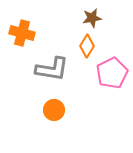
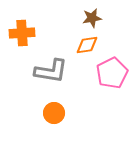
orange cross: rotated 20 degrees counterclockwise
orange diamond: moved 1 px up; rotated 50 degrees clockwise
gray L-shape: moved 1 px left, 2 px down
orange circle: moved 3 px down
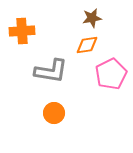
orange cross: moved 2 px up
pink pentagon: moved 1 px left, 1 px down
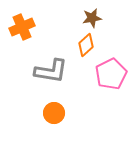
orange cross: moved 4 px up; rotated 20 degrees counterclockwise
orange diamond: moved 1 px left; rotated 35 degrees counterclockwise
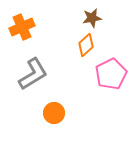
gray L-shape: moved 18 px left, 3 px down; rotated 40 degrees counterclockwise
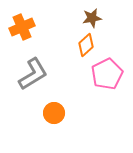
pink pentagon: moved 4 px left
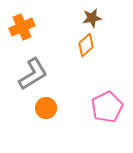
pink pentagon: moved 33 px down
orange circle: moved 8 px left, 5 px up
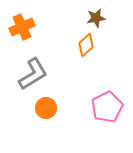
brown star: moved 4 px right
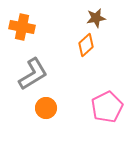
orange cross: rotated 35 degrees clockwise
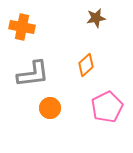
orange diamond: moved 20 px down
gray L-shape: rotated 24 degrees clockwise
orange circle: moved 4 px right
